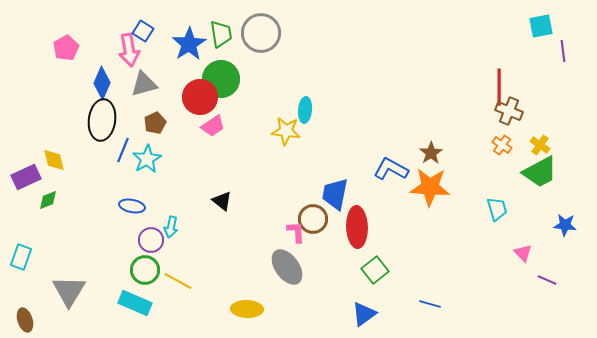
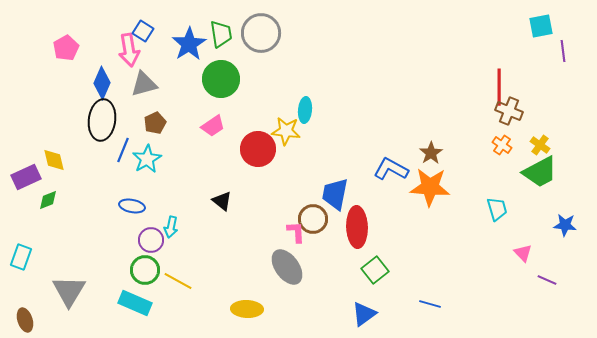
red circle at (200, 97): moved 58 px right, 52 px down
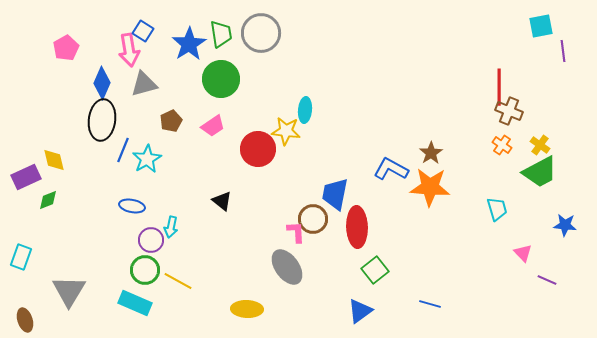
brown pentagon at (155, 123): moved 16 px right, 2 px up
blue triangle at (364, 314): moved 4 px left, 3 px up
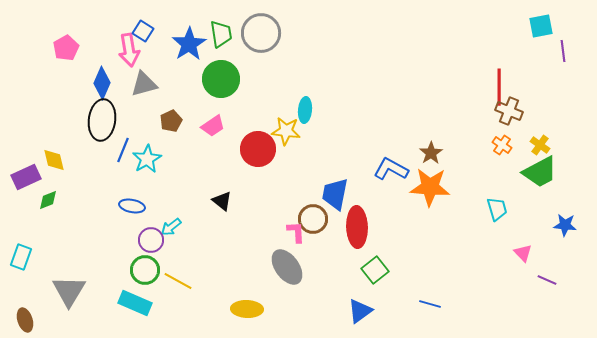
cyan arrow at (171, 227): rotated 40 degrees clockwise
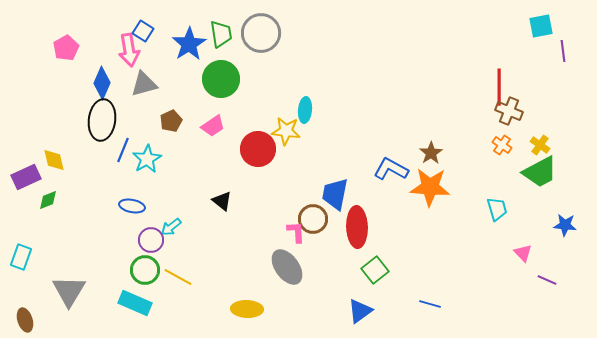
yellow line at (178, 281): moved 4 px up
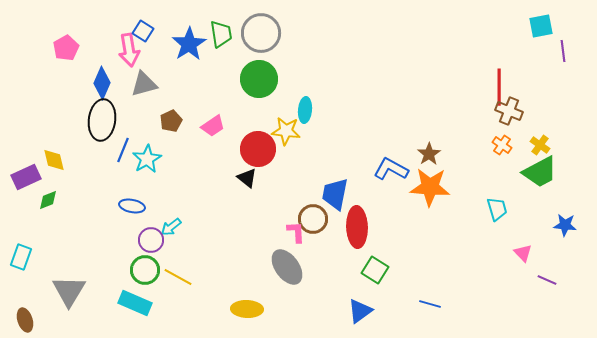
green circle at (221, 79): moved 38 px right
brown star at (431, 153): moved 2 px left, 1 px down
black triangle at (222, 201): moved 25 px right, 23 px up
green square at (375, 270): rotated 20 degrees counterclockwise
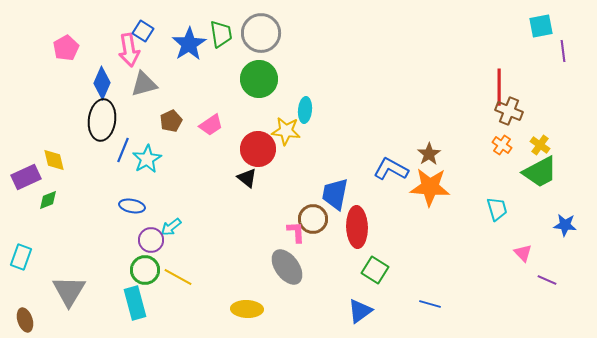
pink trapezoid at (213, 126): moved 2 px left, 1 px up
cyan rectangle at (135, 303): rotated 52 degrees clockwise
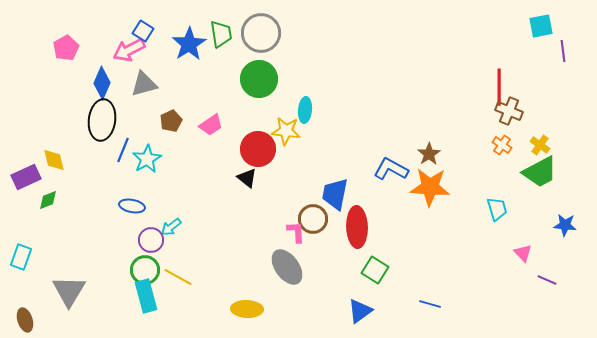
pink arrow at (129, 50): rotated 72 degrees clockwise
cyan rectangle at (135, 303): moved 11 px right, 7 px up
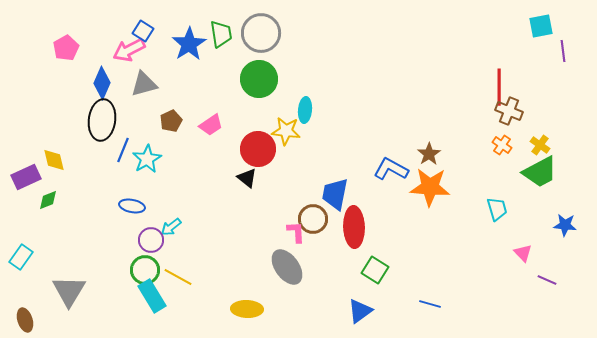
red ellipse at (357, 227): moved 3 px left
cyan rectangle at (21, 257): rotated 15 degrees clockwise
cyan rectangle at (146, 296): moved 6 px right; rotated 16 degrees counterclockwise
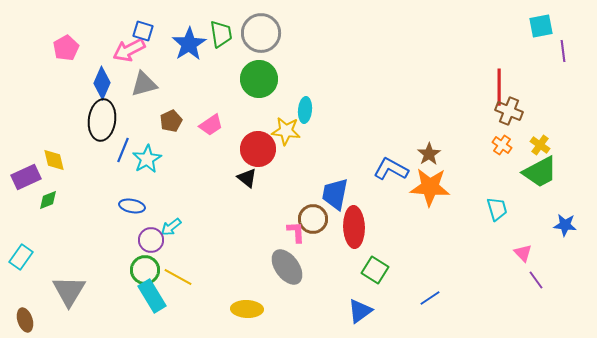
blue square at (143, 31): rotated 15 degrees counterclockwise
purple line at (547, 280): moved 11 px left; rotated 30 degrees clockwise
blue line at (430, 304): moved 6 px up; rotated 50 degrees counterclockwise
